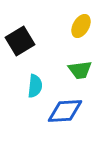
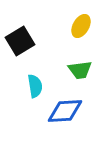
cyan semicircle: rotated 15 degrees counterclockwise
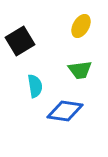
blue diamond: rotated 12 degrees clockwise
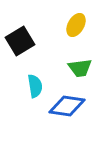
yellow ellipse: moved 5 px left, 1 px up
green trapezoid: moved 2 px up
blue diamond: moved 2 px right, 5 px up
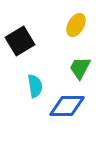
green trapezoid: rotated 125 degrees clockwise
blue diamond: rotated 9 degrees counterclockwise
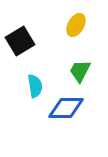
green trapezoid: moved 3 px down
blue diamond: moved 1 px left, 2 px down
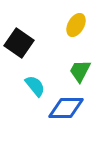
black square: moved 1 px left, 2 px down; rotated 24 degrees counterclockwise
cyan semicircle: rotated 30 degrees counterclockwise
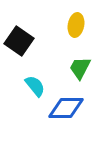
yellow ellipse: rotated 20 degrees counterclockwise
black square: moved 2 px up
green trapezoid: moved 3 px up
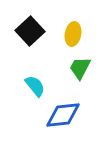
yellow ellipse: moved 3 px left, 9 px down
black square: moved 11 px right, 10 px up; rotated 12 degrees clockwise
blue diamond: moved 3 px left, 7 px down; rotated 6 degrees counterclockwise
